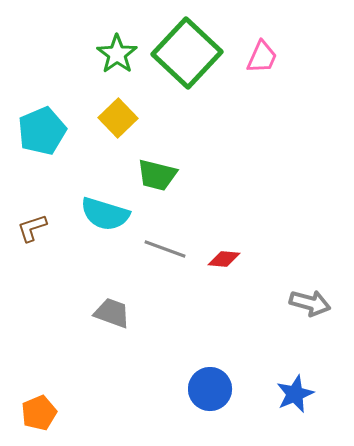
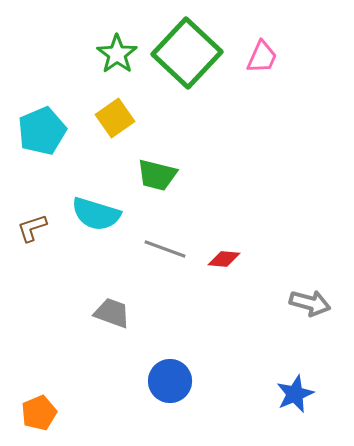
yellow square: moved 3 px left; rotated 9 degrees clockwise
cyan semicircle: moved 9 px left
blue circle: moved 40 px left, 8 px up
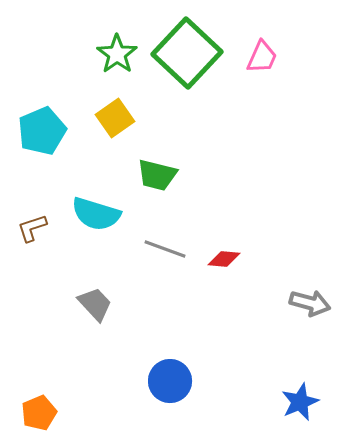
gray trapezoid: moved 17 px left, 9 px up; rotated 27 degrees clockwise
blue star: moved 5 px right, 8 px down
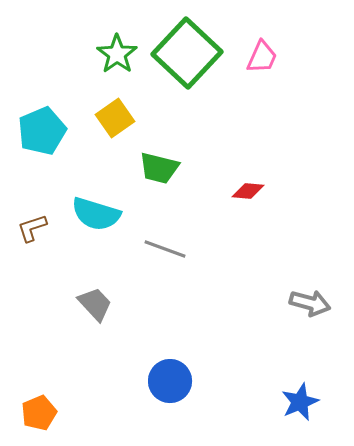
green trapezoid: moved 2 px right, 7 px up
red diamond: moved 24 px right, 68 px up
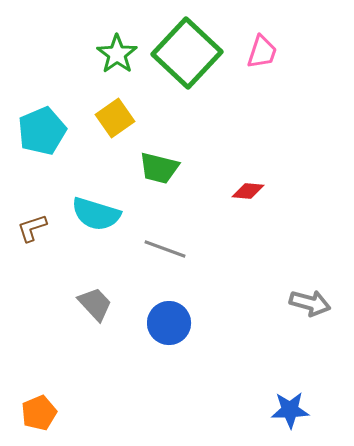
pink trapezoid: moved 5 px up; rotated 6 degrees counterclockwise
blue circle: moved 1 px left, 58 px up
blue star: moved 10 px left, 8 px down; rotated 21 degrees clockwise
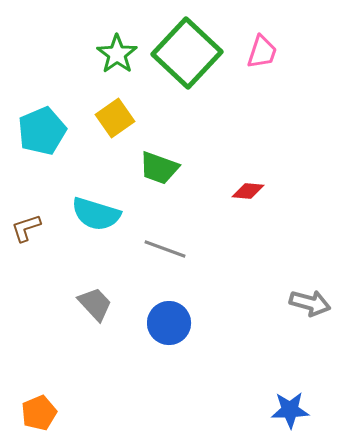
green trapezoid: rotated 6 degrees clockwise
brown L-shape: moved 6 px left
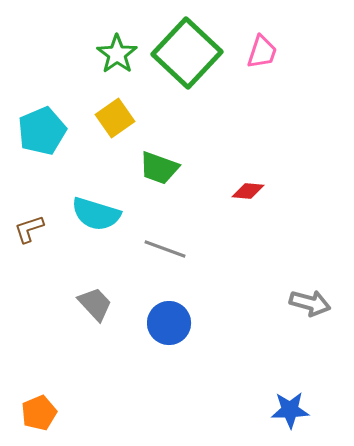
brown L-shape: moved 3 px right, 1 px down
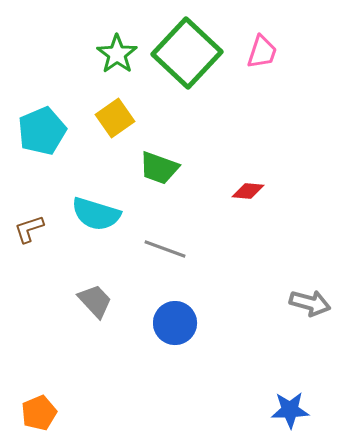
gray trapezoid: moved 3 px up
blue circle: moved 6 px right
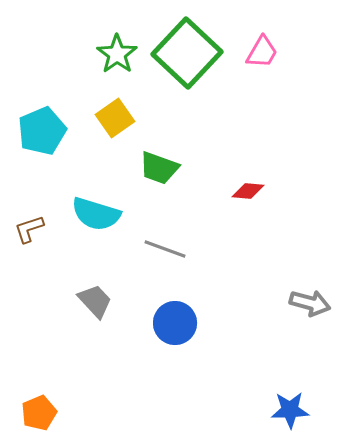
pink trapezoid: rotated 12 degrees clockwise
